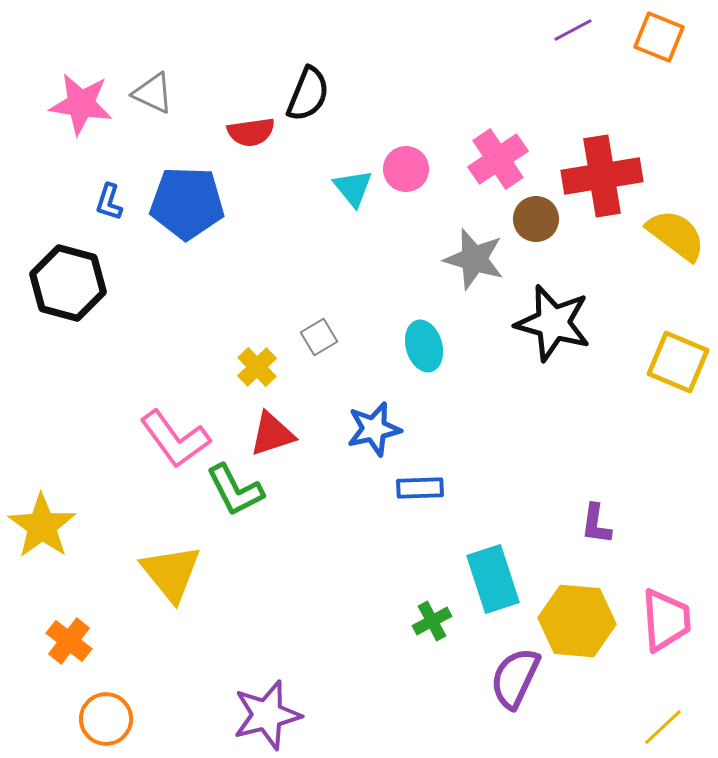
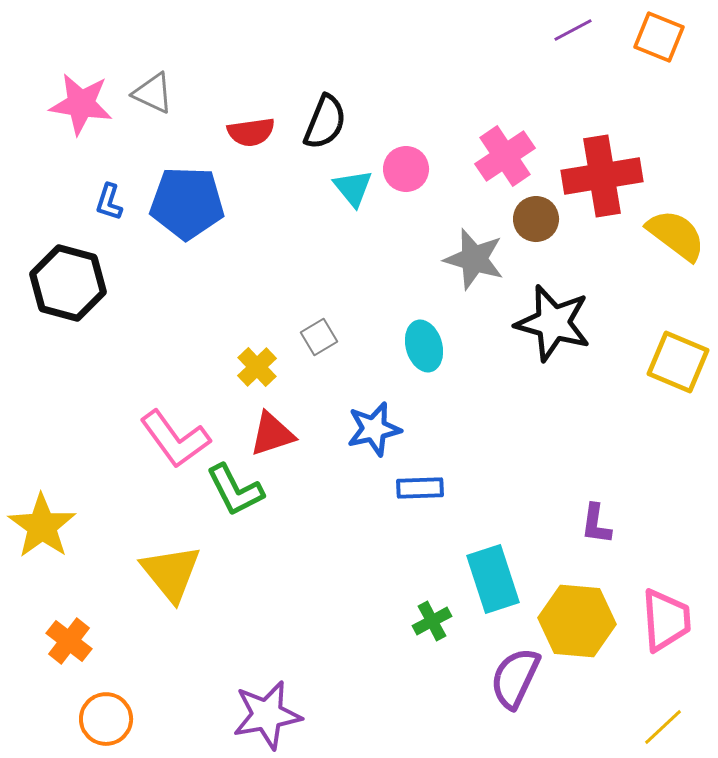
black semicircle: moved 17 px right, 28 px down
pink cross: moved 7 px right, 3 px up
purple star: rotated 4 degrees clockwise
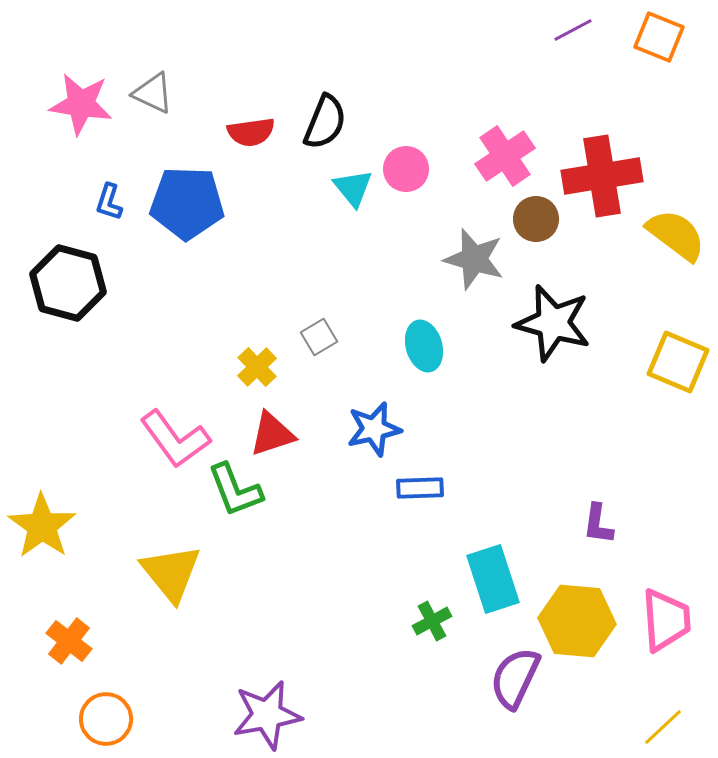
green L-shape: rotated 6 degrees clockwise
purple L-shape: moved 2 px right
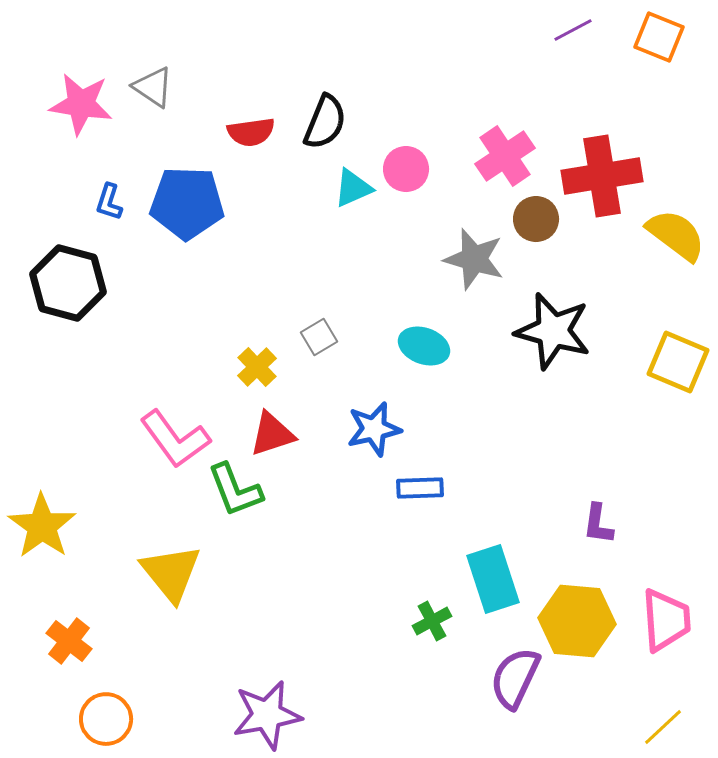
gray triangle: moved 6 px up; rotated 9 degrees clockwise
cyan triangle: rotated 45 degrees clockwise
black star: moved 8 px down
cyan ellipse: rotated 54 degrees counterclockwise
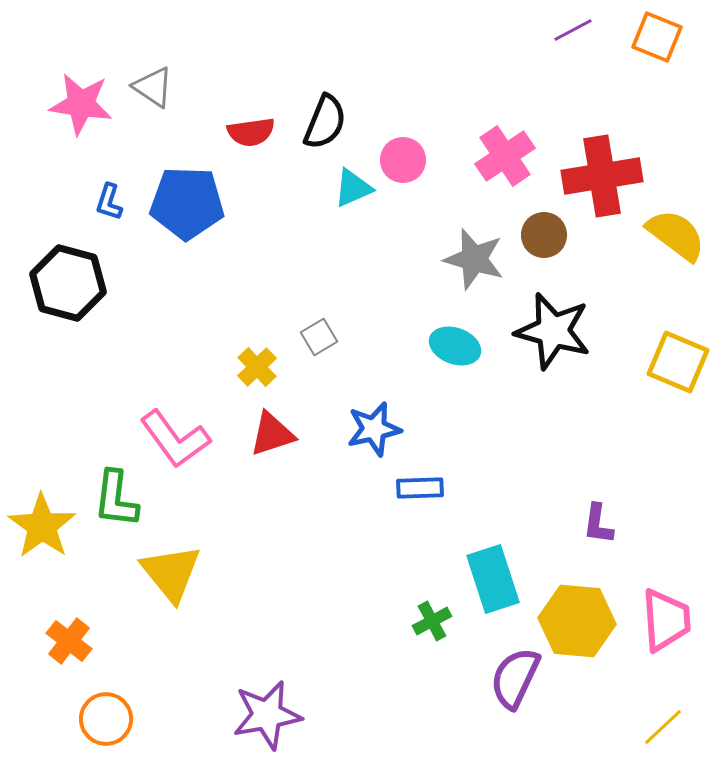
orange square: moved 2 px left
pink circle: moved 3 px left, 9 px up
brown circle: moved 8 px right, 16 px down
cyan ellipse: moved 31 px right
green L-shape: moved 119 px left, 9 px down; rotated 28 degrees clockwise
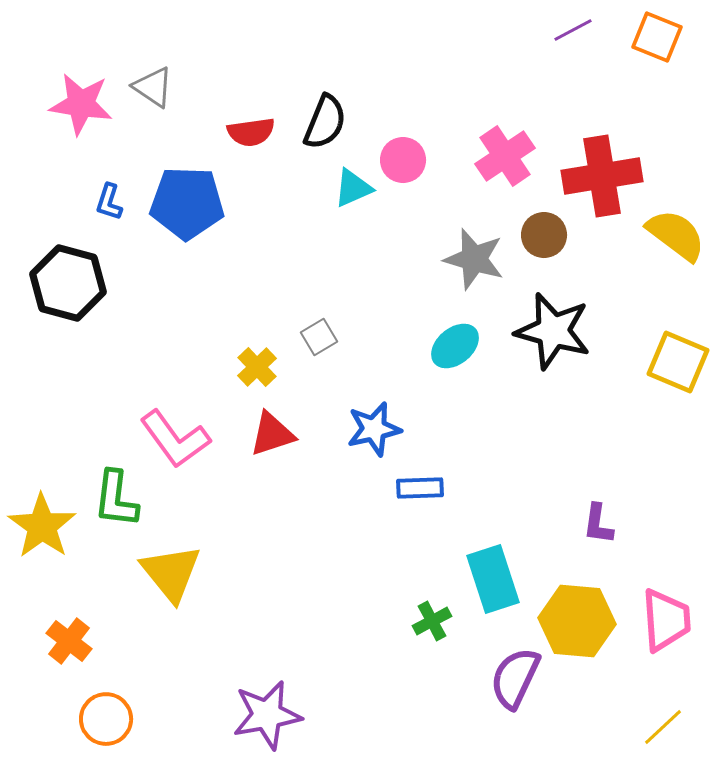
cyan ellipse: rotated 60 degrees counterclockwise
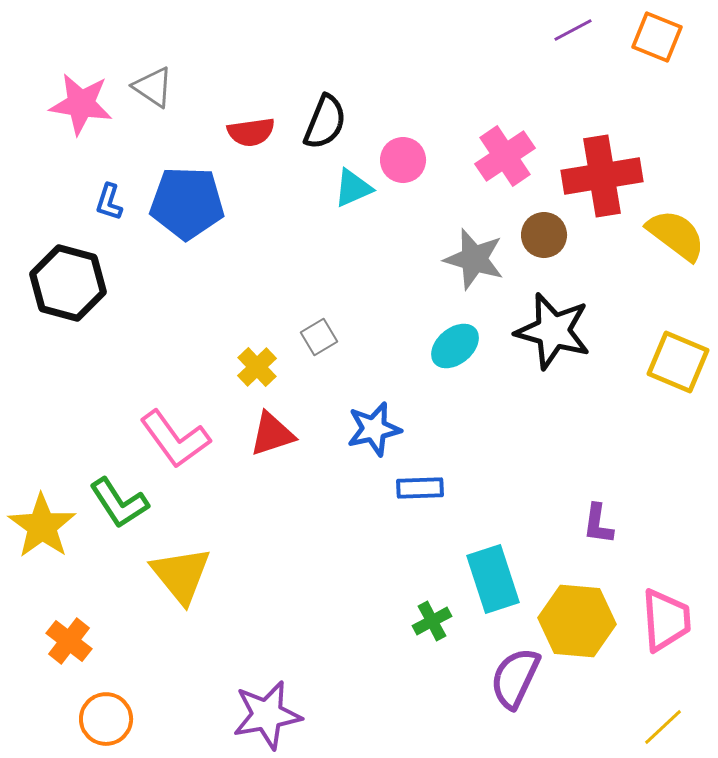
green L-shape: moved 3 px right, 4 px down; rotated 40 degrees counterclockwise
yellow triangle: moved 10 px right, 2 px down
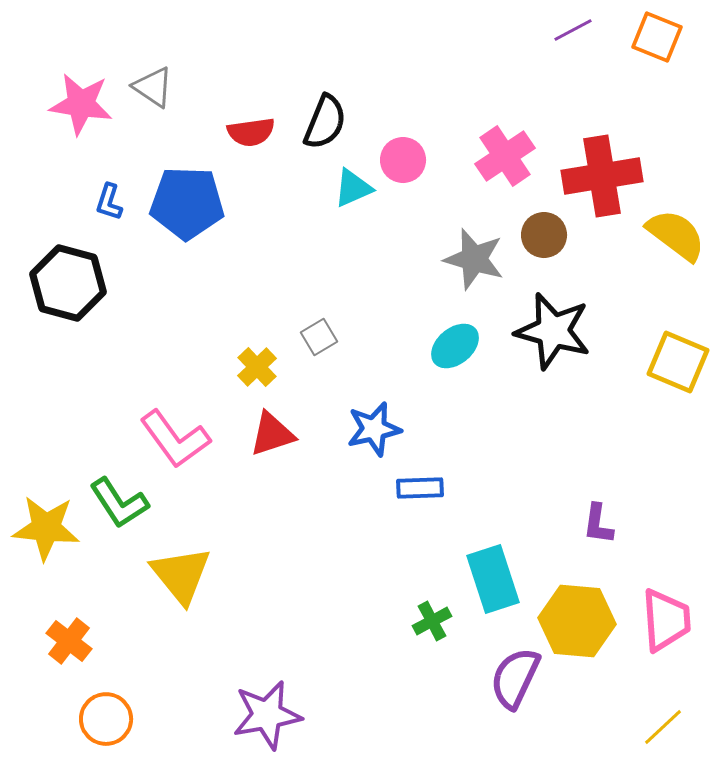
yellow star: moved 4 px right, 2 px down; rotated 30 degrees counterclockwise
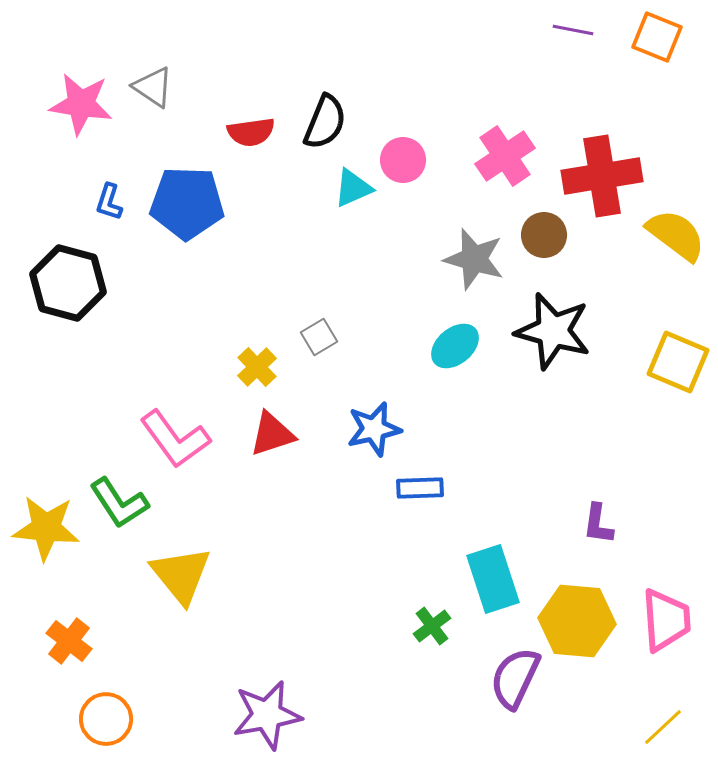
purple line: rotated 39 degrees clockwise
green cross: moved 5 px down; rotated 9 degrees counterclockwise
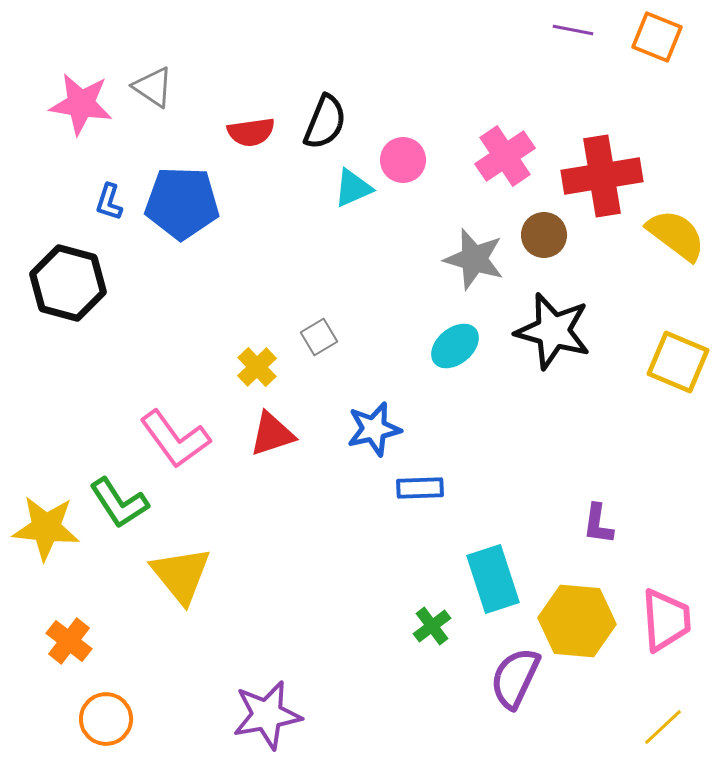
blue pentagon: moved 5 px left
